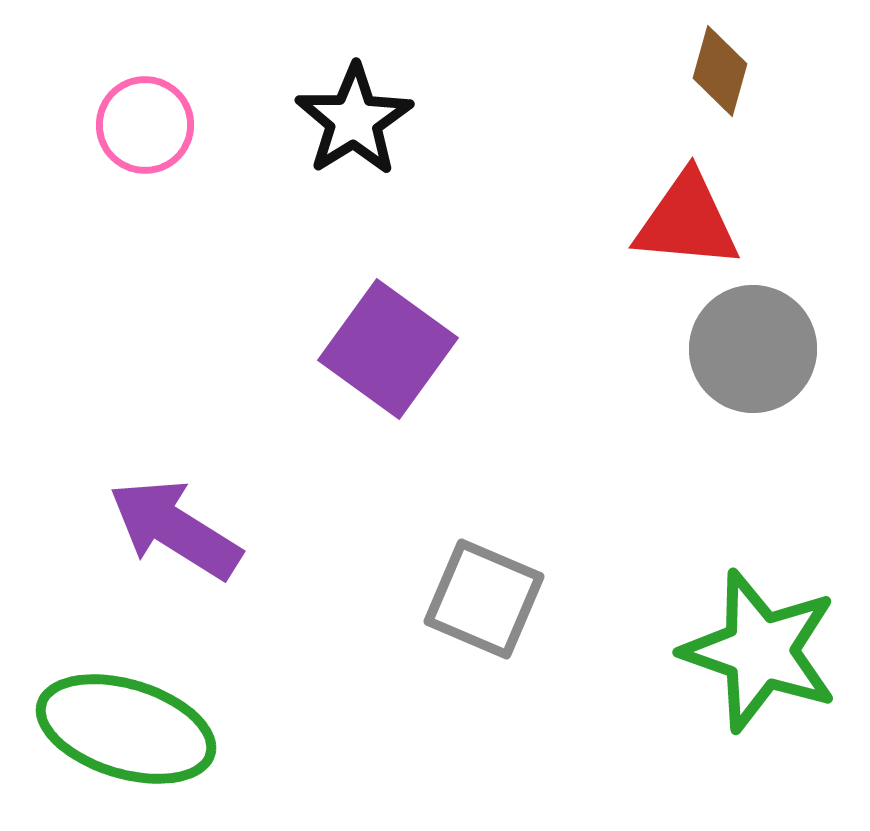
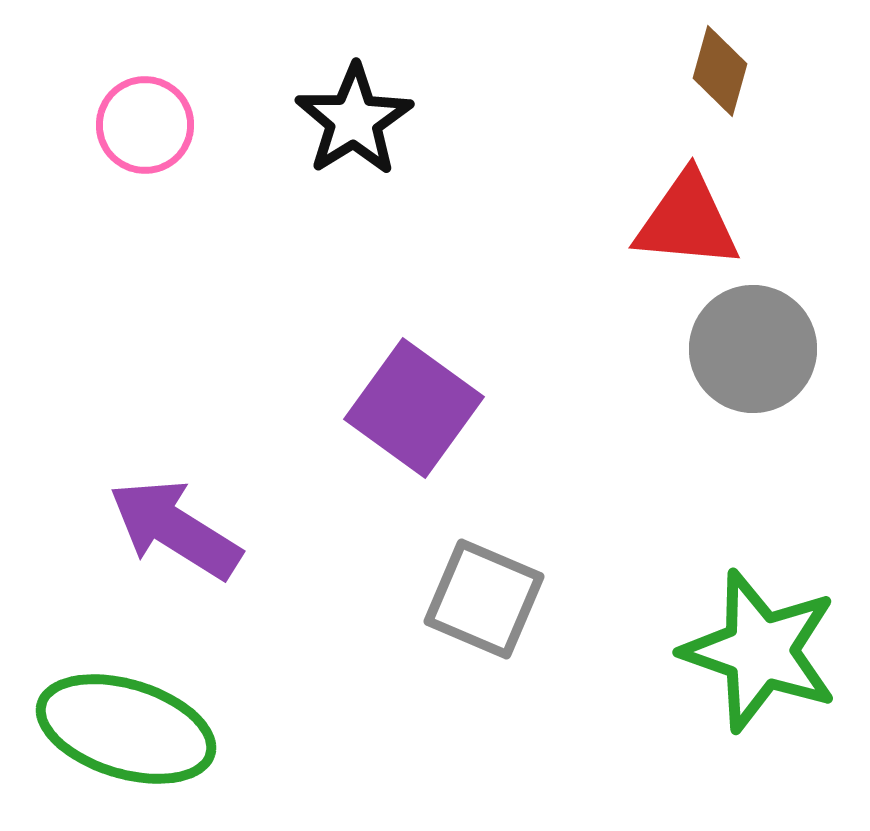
purple square: moved 26 px right, 59 px down
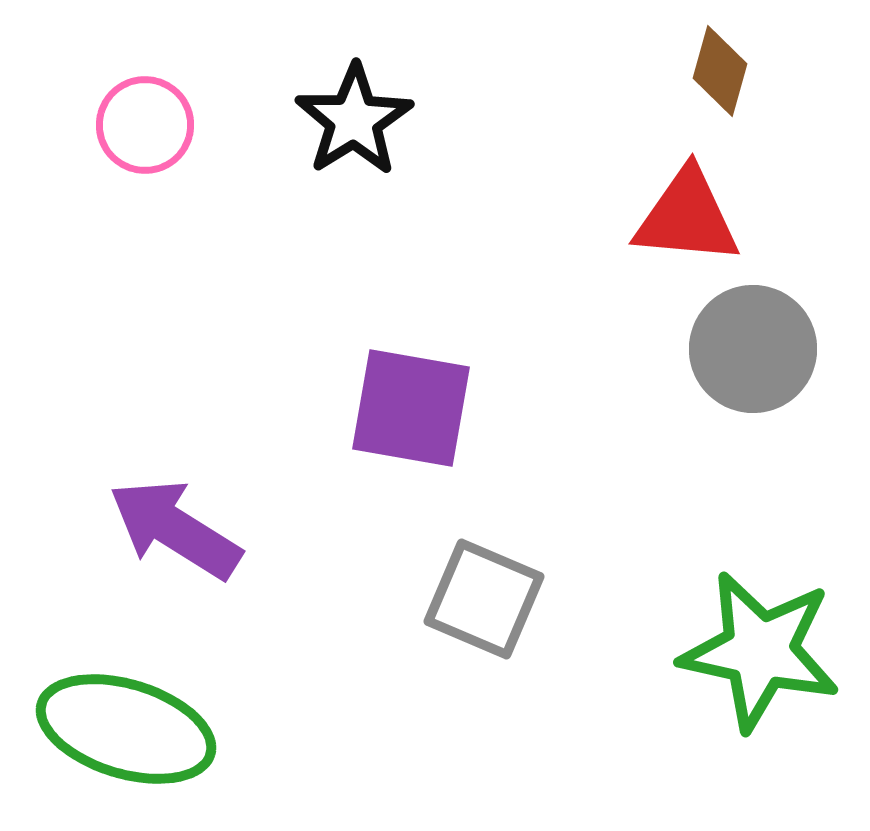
red triangle: moved 4 px up
purple square: moved 3 px left; rotated 26 degrees counterclockwise
green star: rotated 7 degrees counterclockwise
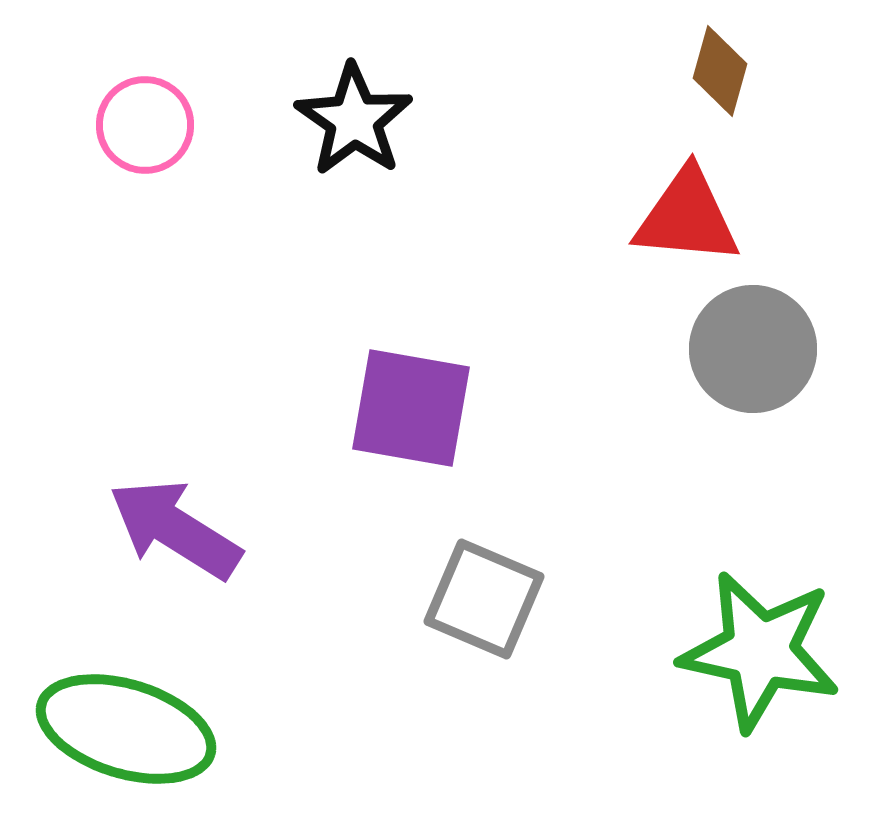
black star: rotated 5 degrees counterclockwise
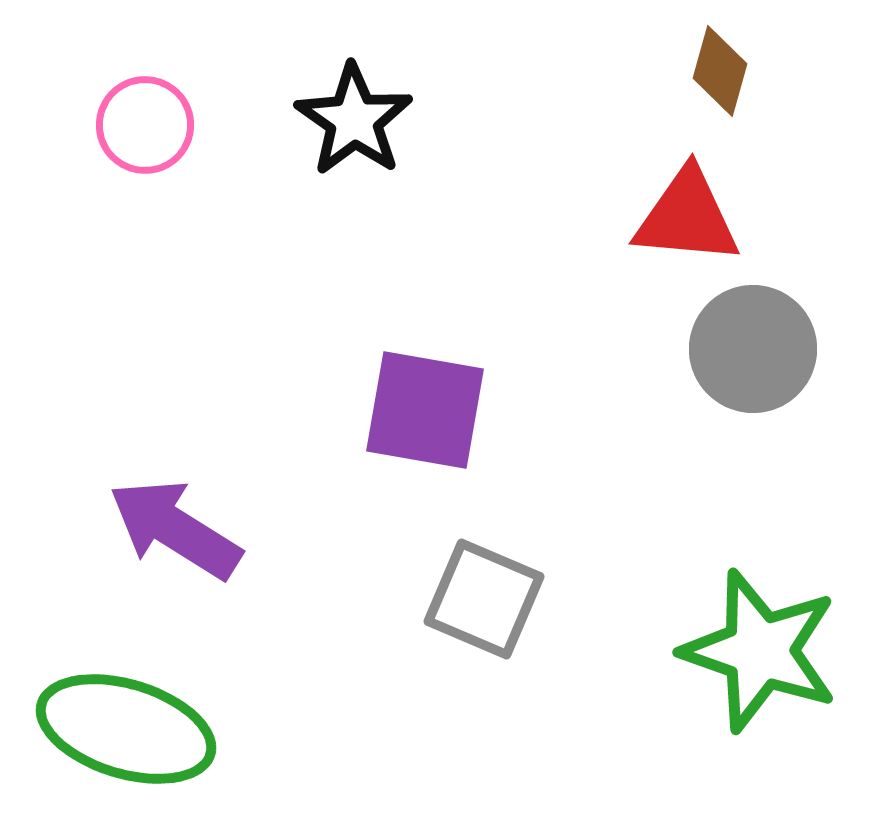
purple square: moved 14 px right, 2 px down
green star: rotated 7 degrees clockwise
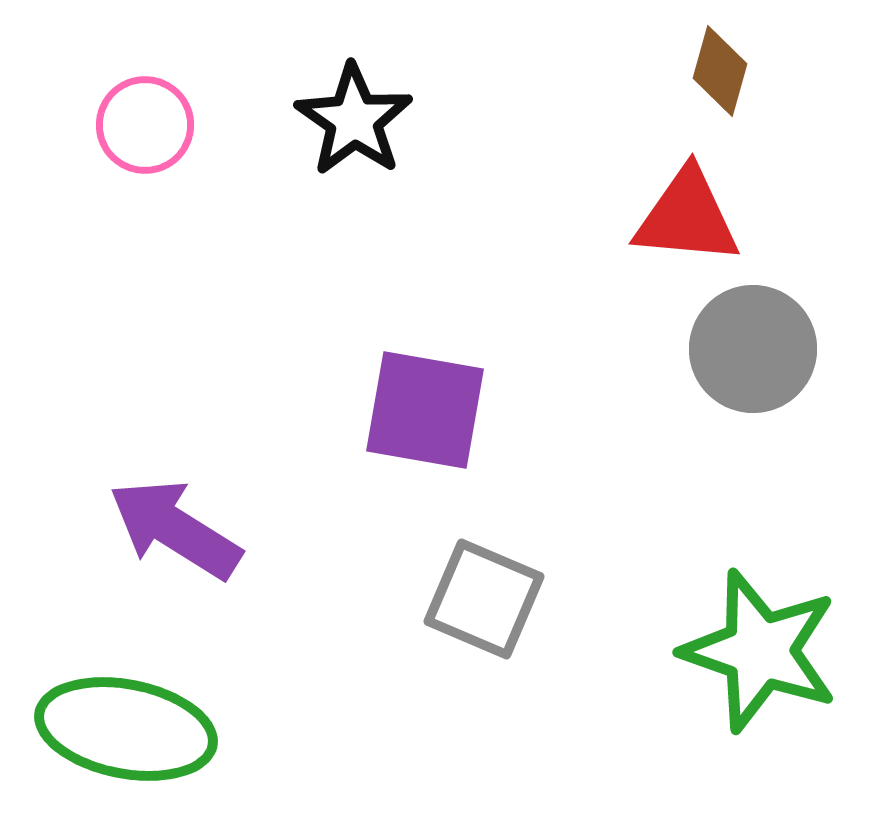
green ellipse: rotated 6 degrees counterclockwise
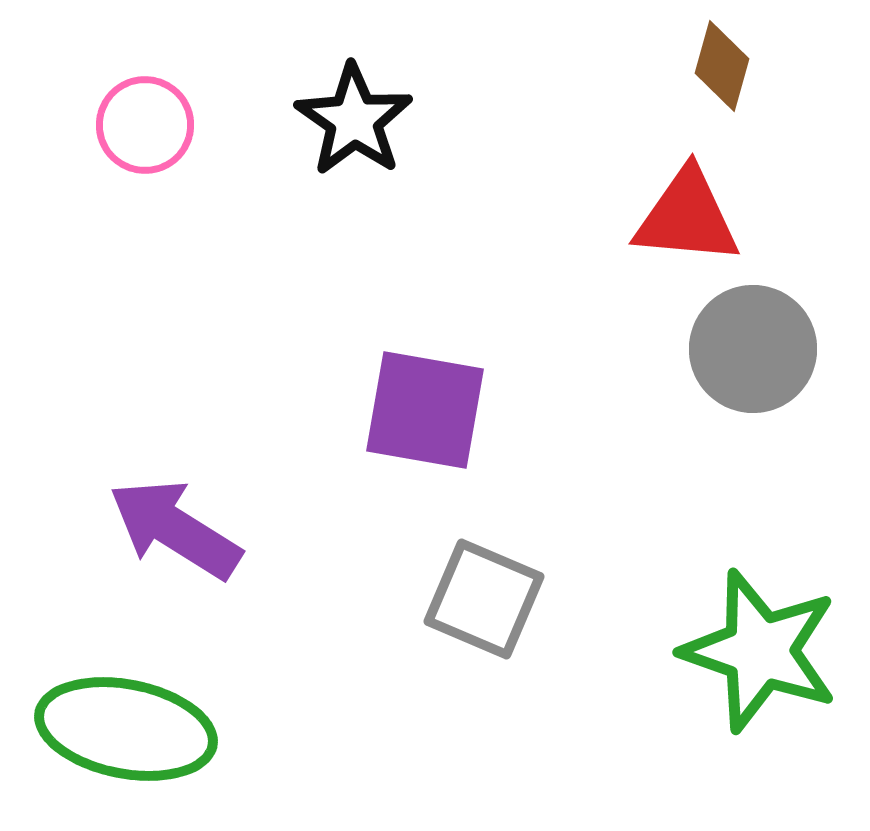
brown diamond: moved 2 px right, 5 px up
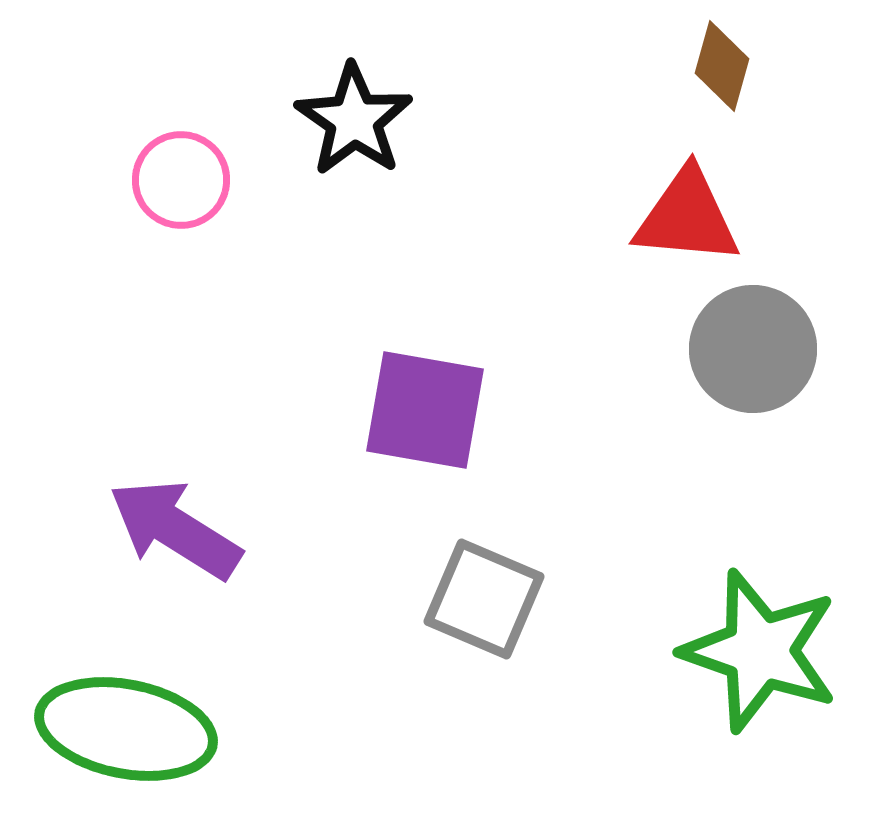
pink circle: moved 36 px right, 55 px down
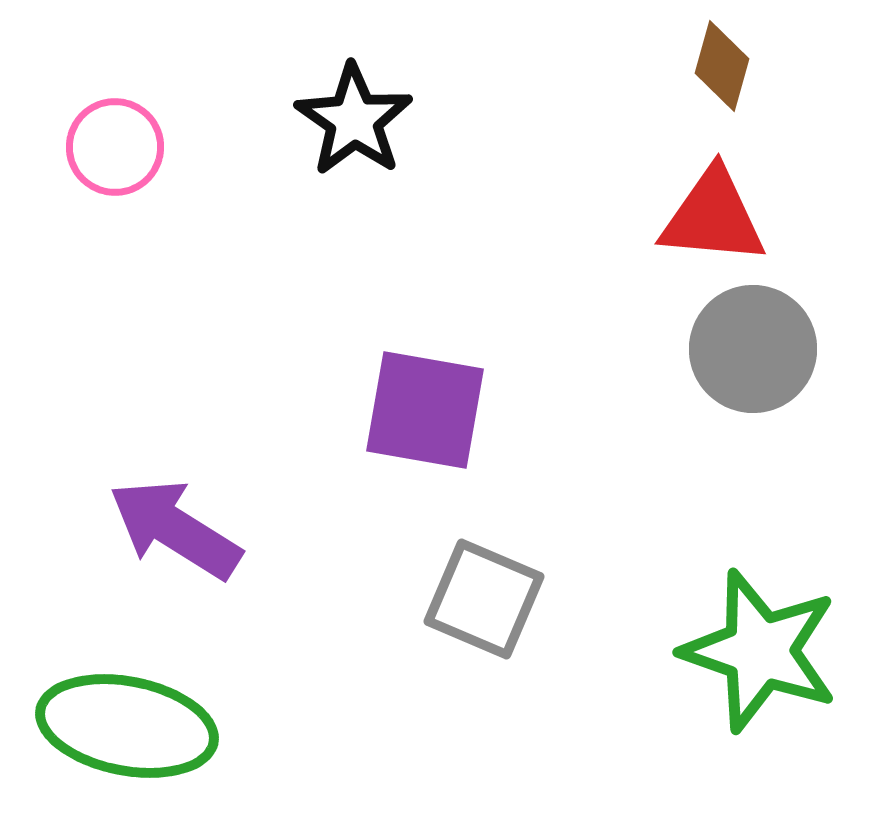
pink circle: moved 66 px left, 33 px up
red triangle: moved 26 px right
green ellipse: moved 1 px right, 3 px up
